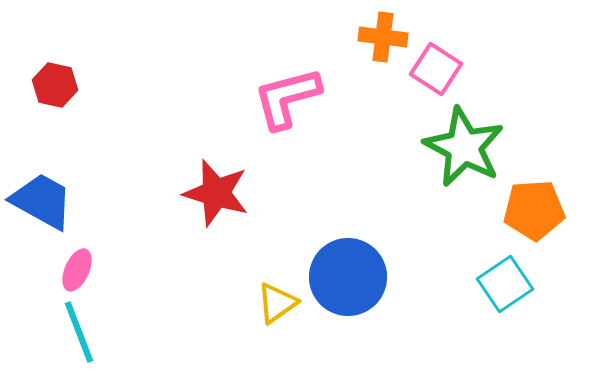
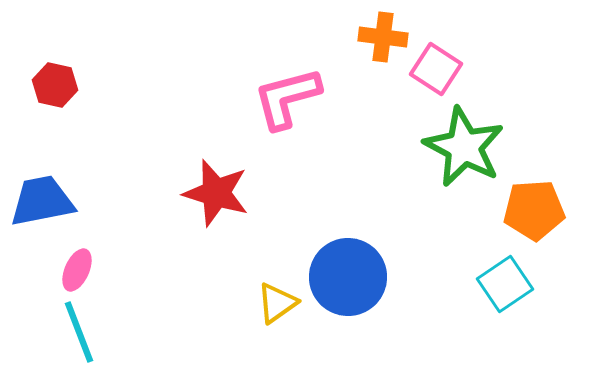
blue trapezoid: rotated 40 degrees counterclockwise
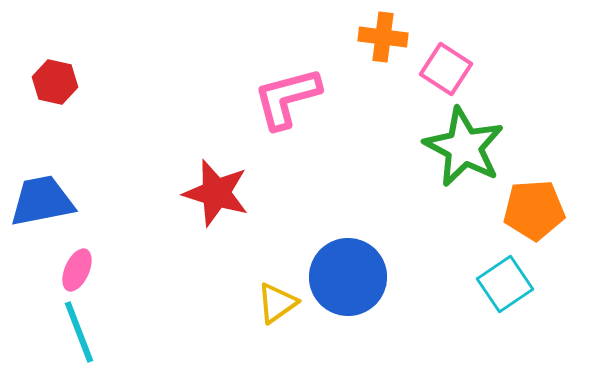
pink square: moved 10 px right
red hexagon: moved 3 px up
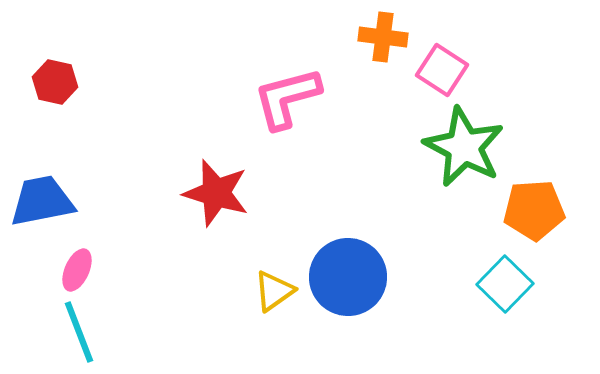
pink square: moved 4 px left, 1 px down
cyan square: rotated 12 degrees counterclockwise
yellow triangle: moved 3 px left, 12 px up
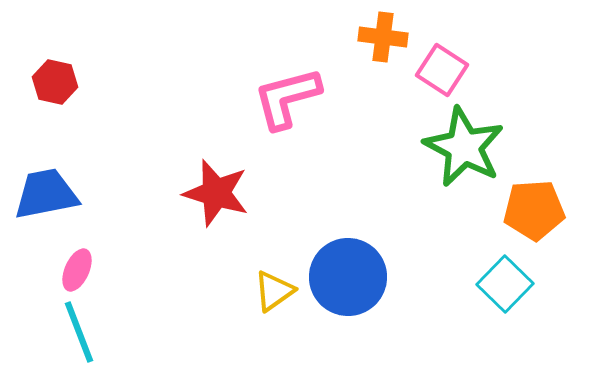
blue trapezoid: moved 4 px right, 7 px up
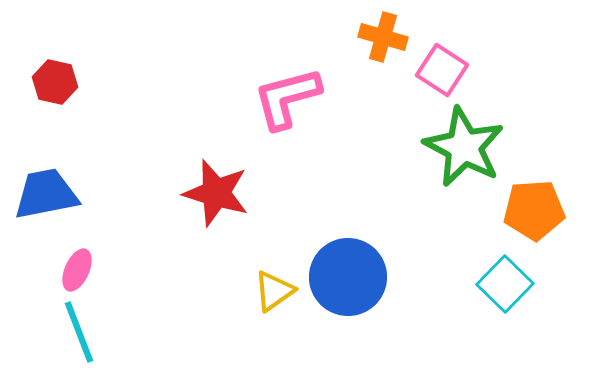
orange cross: rotated 9 degrees clockwise
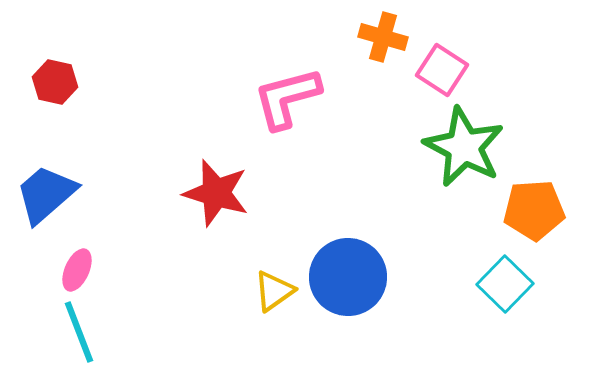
blue trapezoid: rotated 30 degrees counterclockwise
